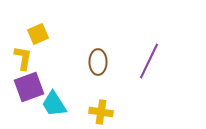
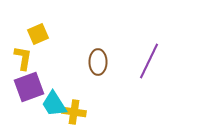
yellow cross: moved 27 px left
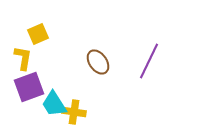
brown ellipse: rotated 35 degrees counterclockwise
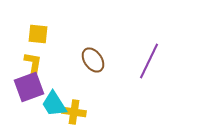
yellow square: rotated 30 degrees clockwise
yellow L-shape: moved 10 px right, 6 px down
brown ellipse: moved 5 px left, 2 px up
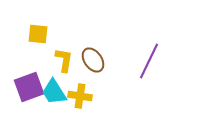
yellow L-shape: moved 31 px right, 4 px up
cyan trapezoid: moved 12 px up
yellow cross: moved 6 px right, 16 px up
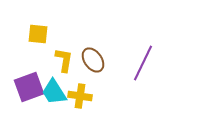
purple line: moved 6 px left, 2 px down
